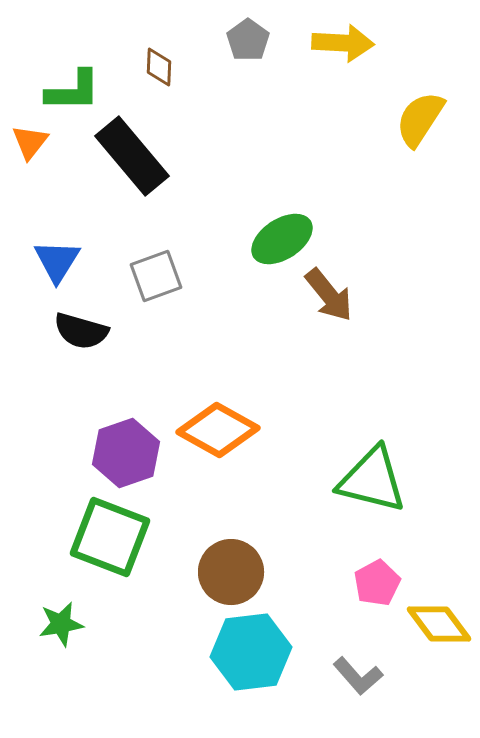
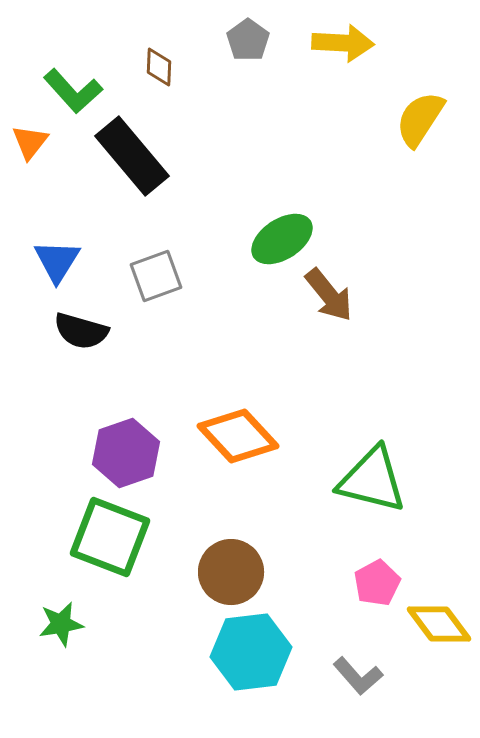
green L-shape: rotated 48 degrees clockwise
orange diamond: moved 20 px right, 6 px down; rotated 18 degrees clockwise
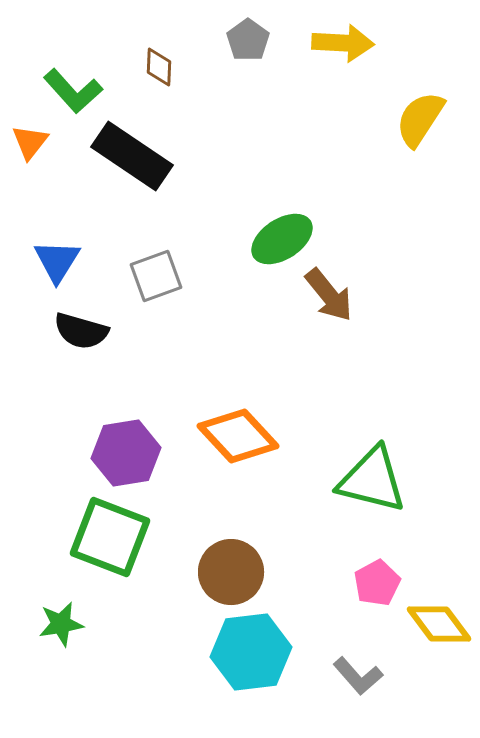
black rectangle: rotated 16 degrees counterclockwise
purple hexagon: rotated 10 degrees clockwise
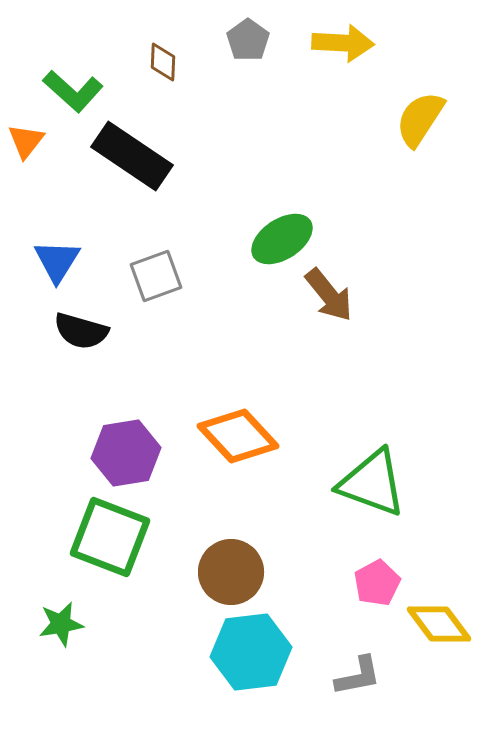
brown diamond: moved 4 px right, 5 px up
green L-shape: rotated 6 degrees counterclockwise
orange triangle: moved 4 px left, 1 px up
green triangle: moved 3 px down; rotated 6 degrees clockwise
gray L-shape: rotated 60 degrees counterclockwise
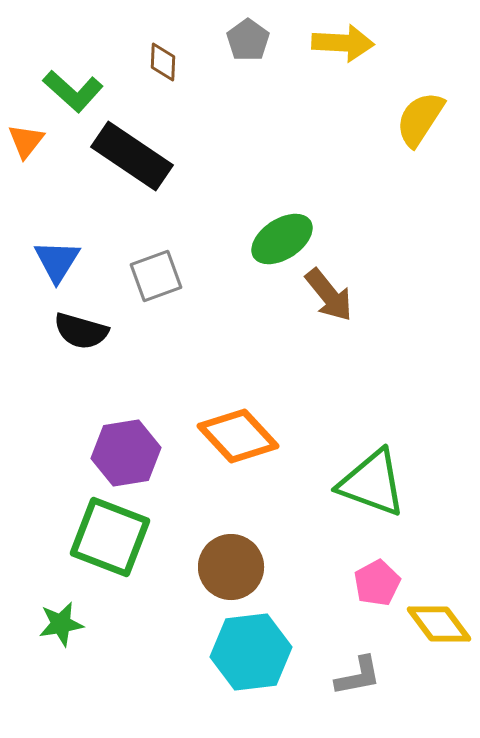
brown circle: moved 5 px up
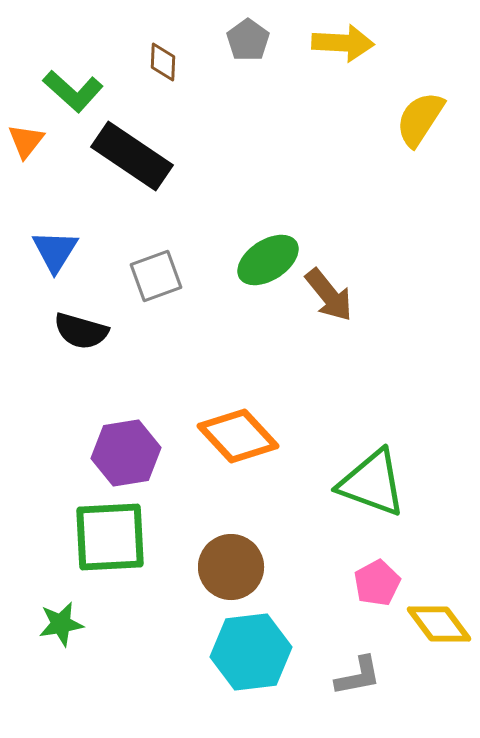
green ellipse: moved 14 px left, 21 px down
blue triangle: moved 2 px left, 10 px up
green square: rotated 24 degrees counterclockwise
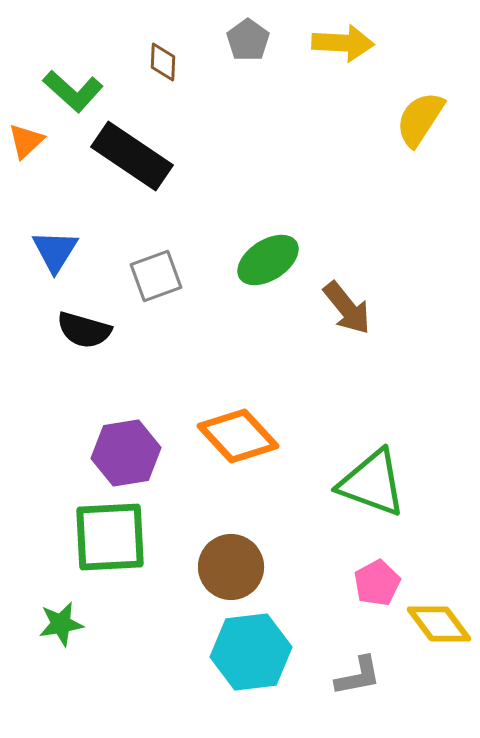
orange triangle: rotated 9 degrees clockwise
brown arrow: moved 18 px right, 13 px down
black semicircle: moved 3 px right, 1 px up
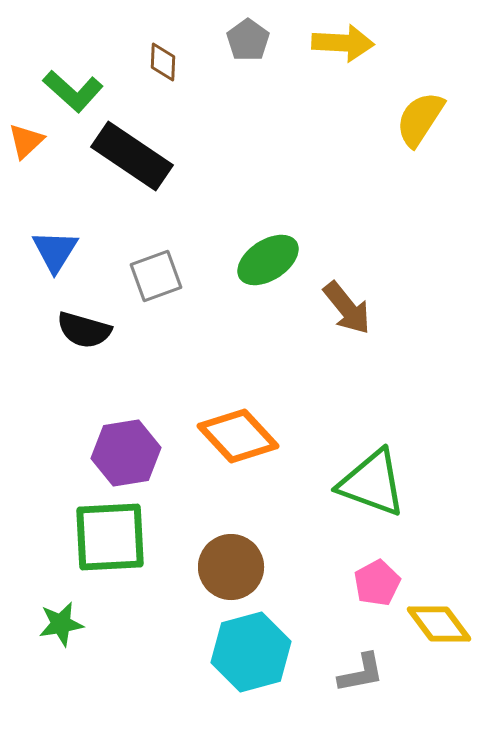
cyan hexagon: rotated 8 degrees counterclockwise
gray L-shape: moved 3 px right, 3 px up
